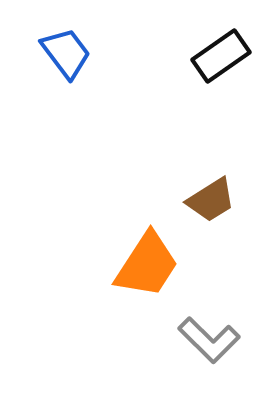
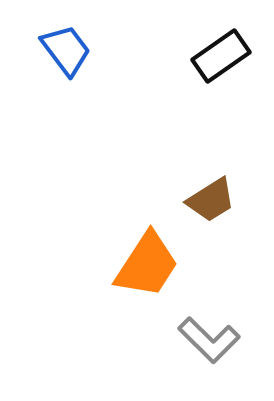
blue trapezoid: moved 3 px up
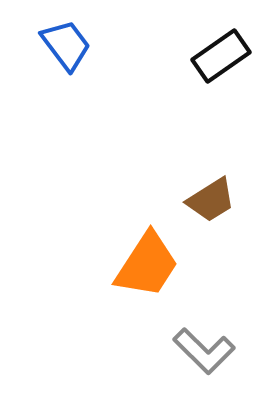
blue trapezoid: moved 5 px up
gray L-shape: moved 5 px left, 11 px down
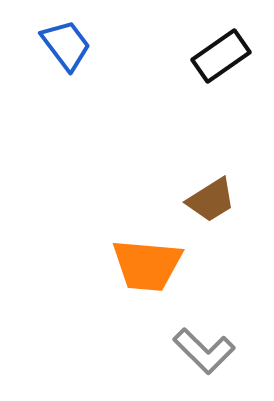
orange trapezoid: rotated 62 degrees clockwise
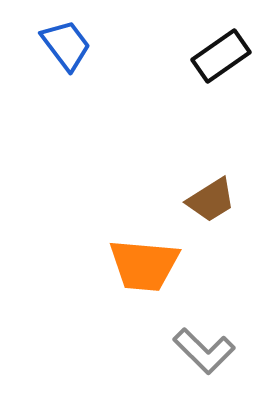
orange trapezoid: moved 3 px left
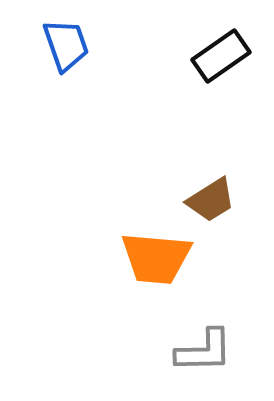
blue trapezoid: rotated 18 degrees clockwise
orange trapezoid: moved 12 px right, 7 px up
gray L-shape: rotated 46 degrees counterclockwise
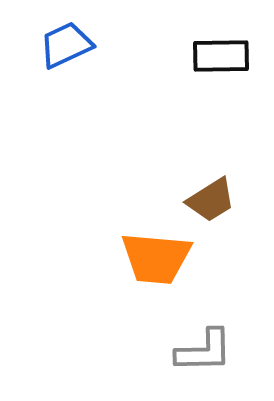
blue trapezoid: rotated 96 degrees counterclockwise
black rectangle: rotated 34 degrees clockwise
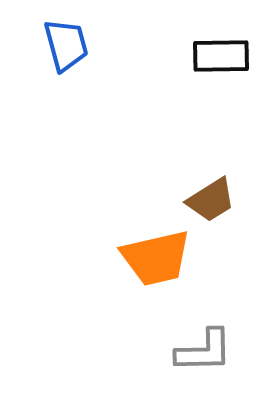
blue trapezoid: rotated 100 degrees clockwise
orange trapezoid: rotated 18 degrees counterclockwise
